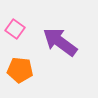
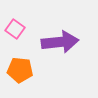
purple arrow: rotated 138 degrees clockwise
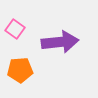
orange pentagon: rotated 10 degrees counterclockwise
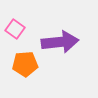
orange pentagon: moved 5 px right, 6 px up
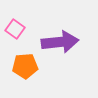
orange pentagon: moved 2 px down
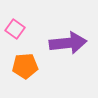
purple arrow: moved 8 px right, 1 px down
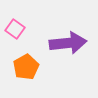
orange pentagon: moved 1 px right, 1 px down; rotated 25 degrees counterclockwise
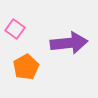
purple arrow: moved 1 px right
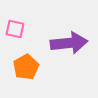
pink square: rotated 24 degrees counterclockwise
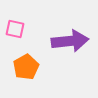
purple arrow: moved 1 px right, 2 px up
